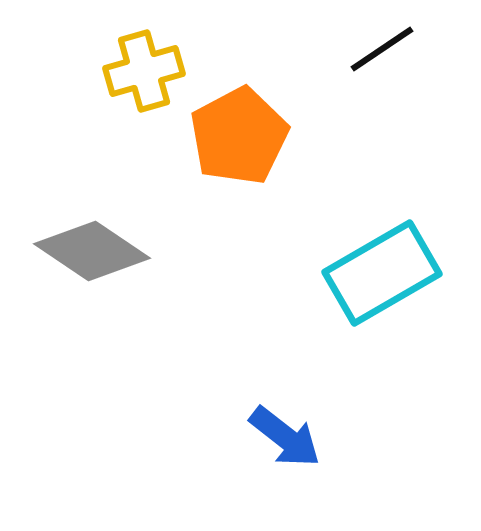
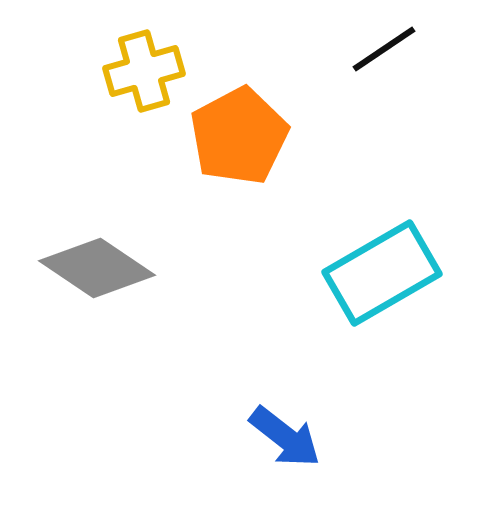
black line: moved 2 px right
gray diamond: moved 5 px right, 17 px down
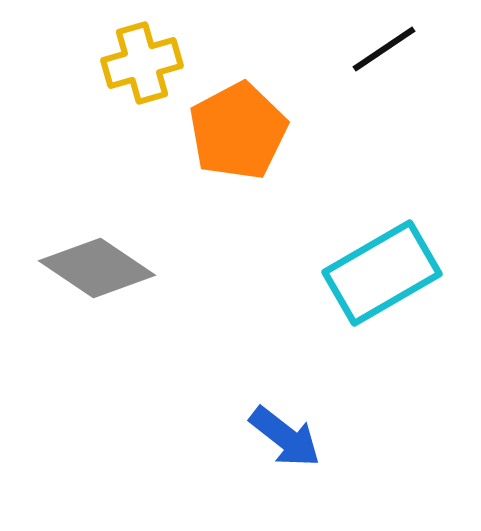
yellow cross: moved 2 px left, 8 px up
orange pentagon: moved 1 px left, 5 px up
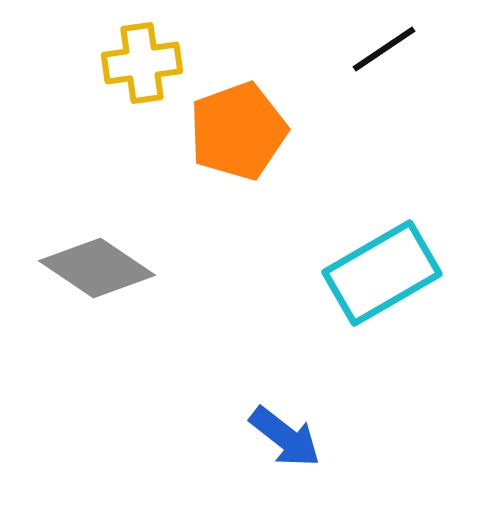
yellow cross: rotated 8 degrees clockwise
orange pentagon: rotated 8 degrees clockwise
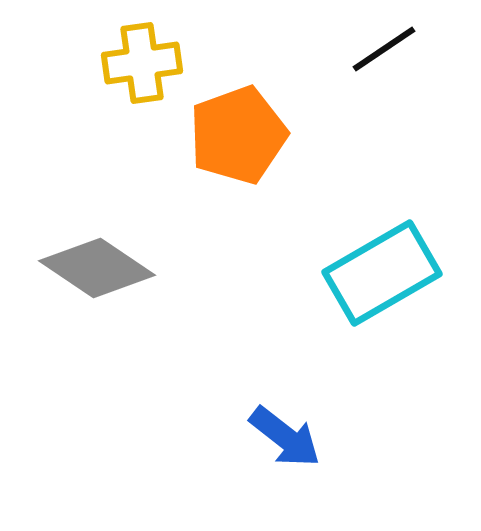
orange pentagon: moved 4 px down
